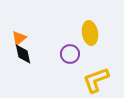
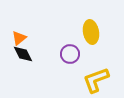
yellow ellipse: moved 1 px right, 1 px up
black diamond: rotated 15 degrees counterclockwise
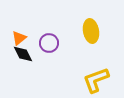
yellow ellipse: moved 1 px up
purple circle: moved 21 px left, 11 px up
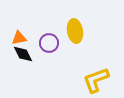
yellow ellipse: moved 16 px left
orange triangle: rotated 28 degrees clockwise
